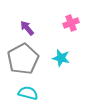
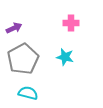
pink cross: rotated 21 degrees clockwise
purple arrow: moved 13 px left; rotated 105 degrees clockwise
cyan star: moved 4 px right, 1 px up
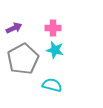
pink cross: moved 18 px left, 5 px down
cyan star: moved 10 px left, 7 px up
cyan semicircle: moved 24 px right, 8 px up
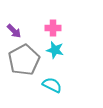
purple arrow: moved 3 px down; rotated 70 degrees clockwise
gray pentagon: moved 1 px right, 1 px down
cyan semicircle: rotated 12 degrees clockwise
